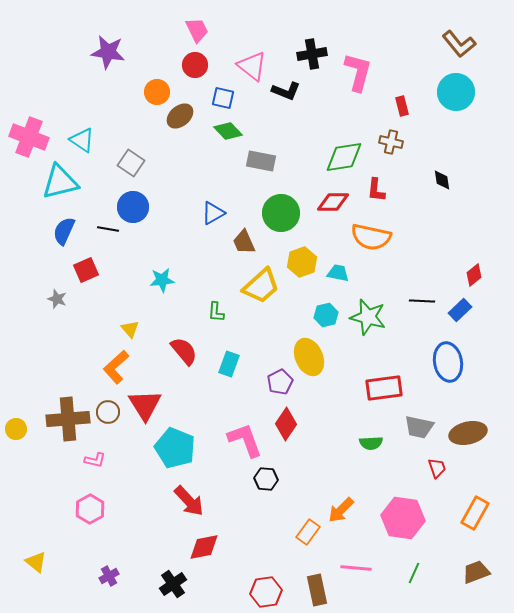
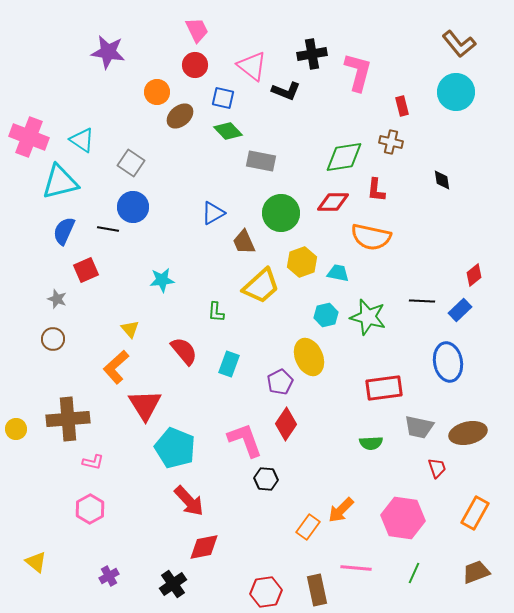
brown circle at (108, 412): moved 55 px left, 73 px up
pink L-shape at (95, 460): moved 2 px left, 2 px down
orange rectangle at (308, 532): moved 5 px up
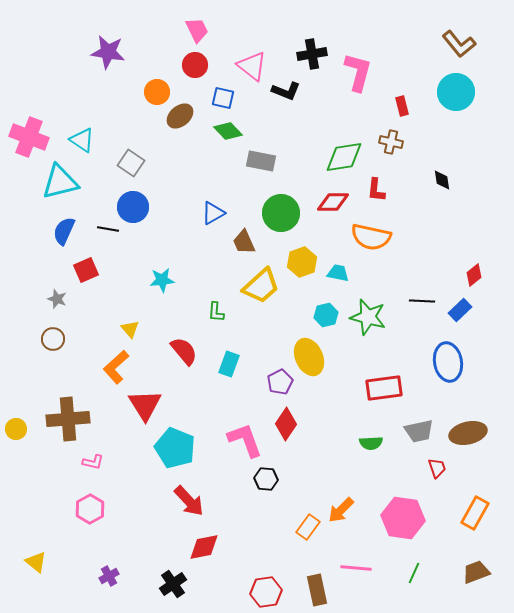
gray trapezoid at (419, 427): moved 4 px down; rotated 24 degrees counterclockwise
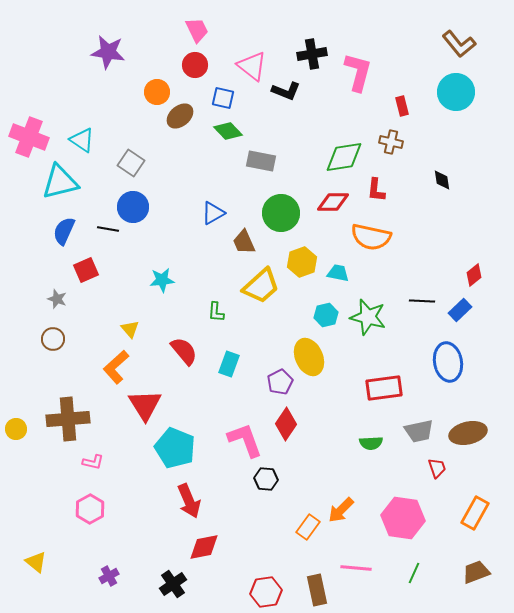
red arrow at (189, 501): rotated 20 degrees clockwise
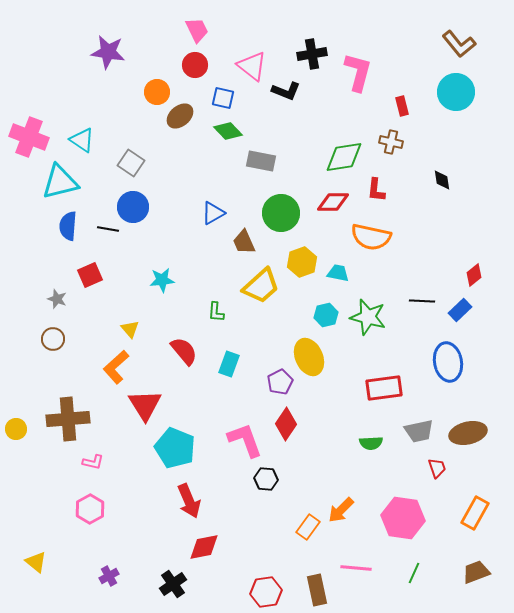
blue semicircle at (64, 231): moved 4 px right, 5 px up; rotated 20 degrees counterclockwise
red square at (86, 270): moved 4 px right, 5 px down
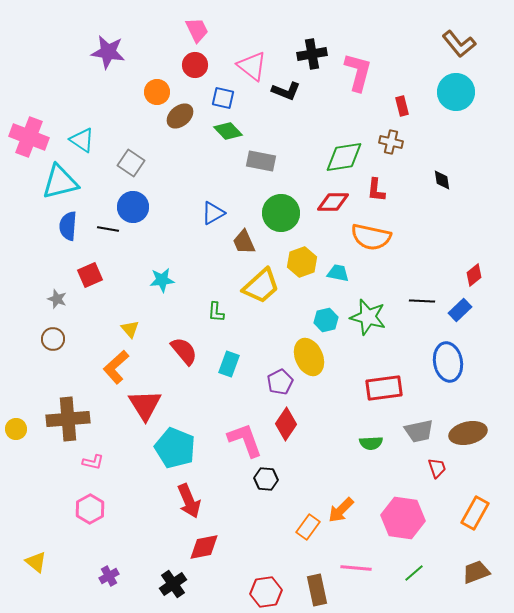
cyan hexagon at (326, 315): moved 5 px down
green line at (414, 573): rotated 25 degrees clockwise
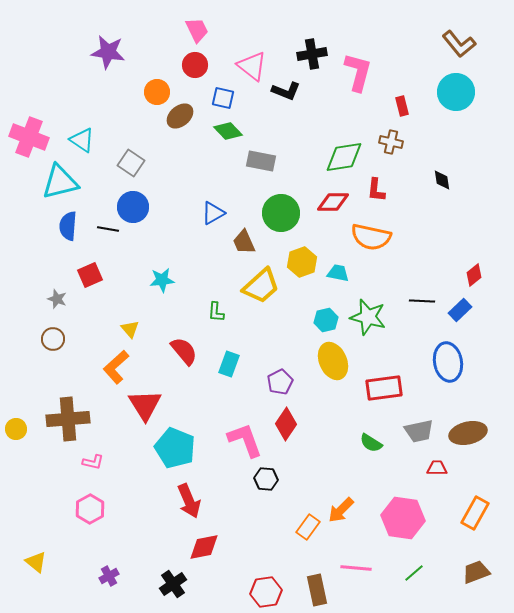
yellow ellipse at (309, 357): moved 24 px right, 4 px down
green semicircle at (371, 443): rotated 35 degrees clockwise
red trapezoid at (437, 468): rotated 70 degrees counterclockwise
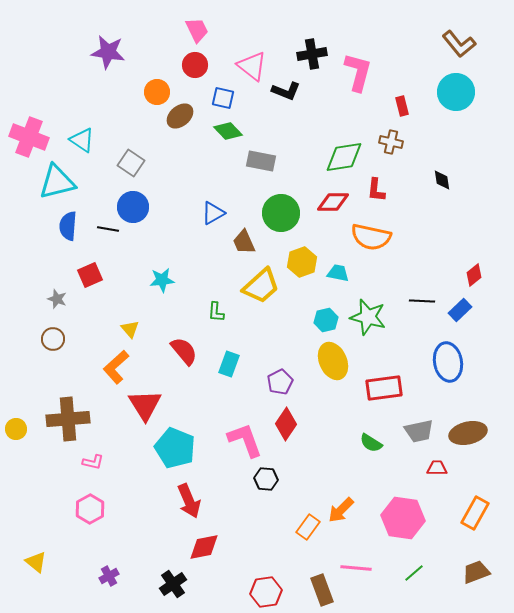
cyan triangle at (60, 182): moved 3 px left
brown rectangle at (317, 590): moved 5 px right; rotated 8 degrees counterclockwise
